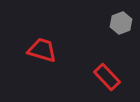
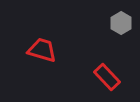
gray hexagon: rotated 10 degrees counterclockwise
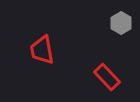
red trapezoid: rotated 116 degrees counterclockwise
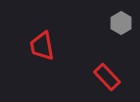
red trapezoid: moved 4 px up
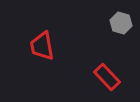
gray hexagon: rotated 15 degrees counterclockwise
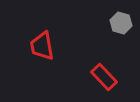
red rectangle: moved 3 px left
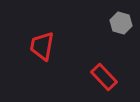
red trapezoid: rotated 20 degrees clockwise
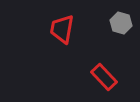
red trapezoid: moved 20 px right, 17 px up
